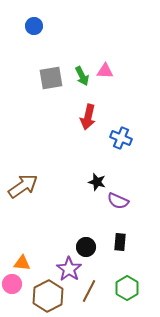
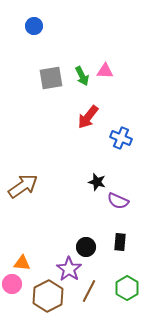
red arrow: rotated 25 degrees clockwise
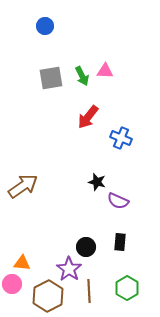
blue circle: moved 11 px right
brown line: rotated 30 degrees counterclockwise
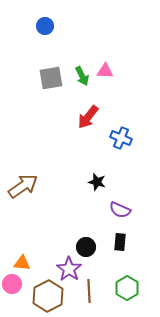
purple semicircle: moved 2 px right, 9 px down
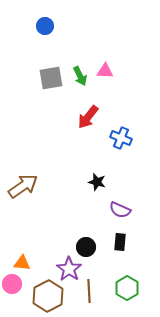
green arrow: moved 2 px left
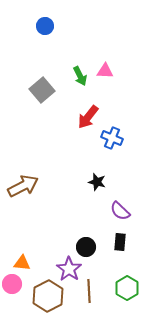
gray square: moved 9 px left, 12 px down; rotated 30 degrees counterclockwise
blue cross: moved 9 px left
brown arrow: rotated 8 degrees clockwise
purple semicircle: moved 1 px down; rotated 20 degrees clockwise
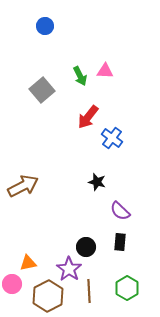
blue cross: rotated 15 degrees clockwise
orange triangle: moved 6 px right; rotated 18 degrees counterclockwise
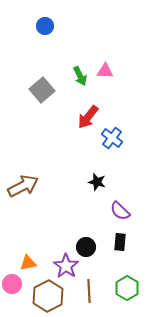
purple star: moved 3 px left, 3 px up
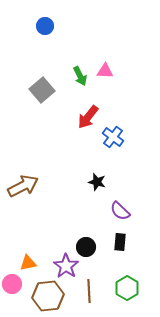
blue cross: moved 1 px right, 1 px up
brown hexagon: rotated 20 degrees clockwise
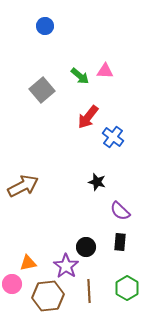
green arrow: rotated 24 degrees counterclockwise
